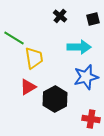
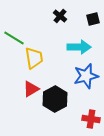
blue star: moved 1 px up
red triangle: moved 3 px right, 2 px down
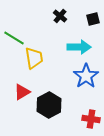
blue star: rotated 20 degrees counterclockwise
red triangle: moved 9 px left, 3 px down
black hexagon: moved 6 px left, 6 px down
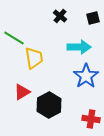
black square: moved 1 px up
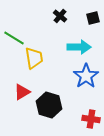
black hexagon: rotated 15 degrees counterclockwise
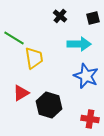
cyan arrow: moved 3 px up
blue star: rotated 15 degrees counterclockwise
red triangle: moved 1 px left, 1 px down
red cross: moved 1 px left
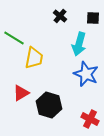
black square: rotated 16 degrees clockwise
cyan arrow: rotated 105 degrees clockwise
yellow trapezoid: rotated 20 degrees clockwise
blue star: moved 2 px up
red cross: rotated 18 degrees clockwise
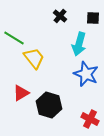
yellow trapezoid: rotated 50 degrees counterclockwise
